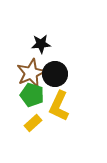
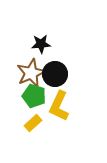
green pentagon: moved 2 px right, 1 px down
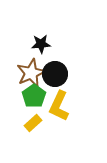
green pentagon: rotated 20 degrees clockwise
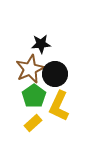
brown star: moved 1 px left, 4 px up
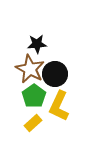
black star: moved 4 px left
brown star: rotated 20 degrees counterclockwise
